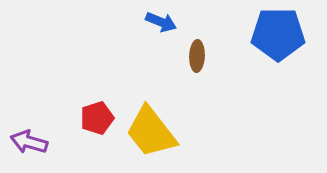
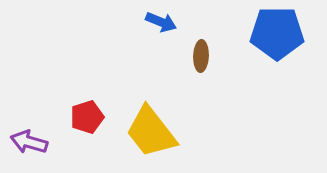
blue pentagon: moved 1 px left, 1 px up
brown ellipse: moved 4 px right
red pentagon: moved 10 px left, 1 px up
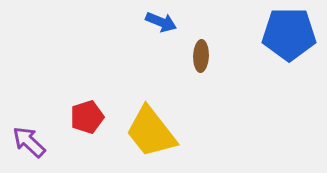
blue pentagon: moved 12 px right, 1 px down
purple arrow: rotated 27 degrees clockwise
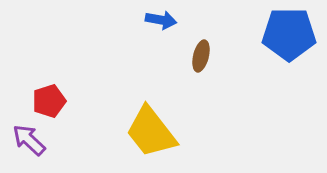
blue arrow: moved 2 px up; rotated 12 degrees counterclockwise
brown ellipse: rotated 12 degrees clockwise
red pentagon: moved 38 px left, 16 px up
purple arrow: moved 2 px up
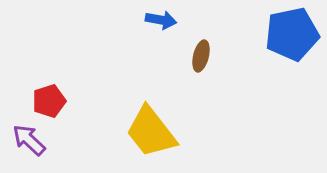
blue pentagon: moved 3 px right; rotated 12 degrees counterclockwise
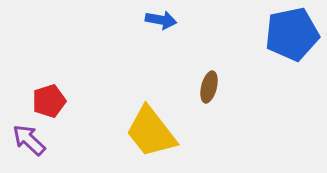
brown ellipse: moved 8 px right, 31 px down
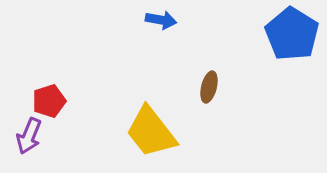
blue pentagon: rotated 28 degrees counterclockwise
purple arrow: moved 4 px up; rotated 111 degrees counterclockwise
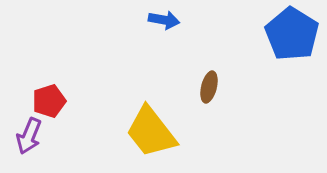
blue arrow: moved 3 px right
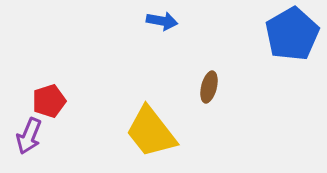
blue arrow: moved 2 px left, 1 px down
blue pentagon: rotated 10 degrees clockwise
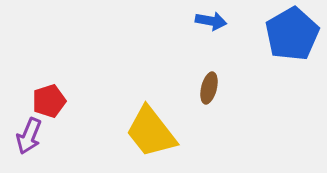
blue arrow: moved 49 px right
brown ellipse: moved 1 px down
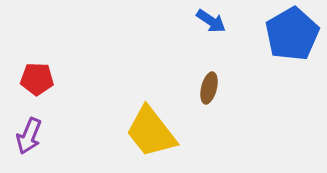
blue arrow: rotated 24 degrees clockwise
red pentagon: moved 12 px left, 22 px up; rotated 20 degrees clockwise
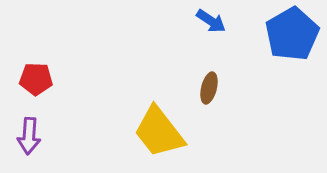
red pentagon: moved 1 px left
yellow trapezoid: moved 8 px right
purple arrow: rotated 18 degrees counterclockwise
